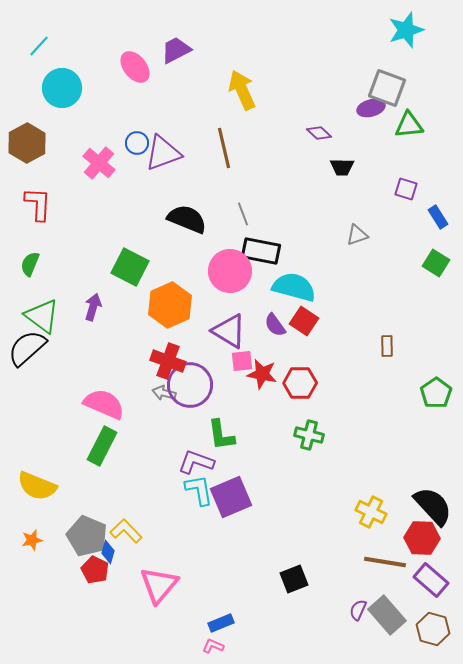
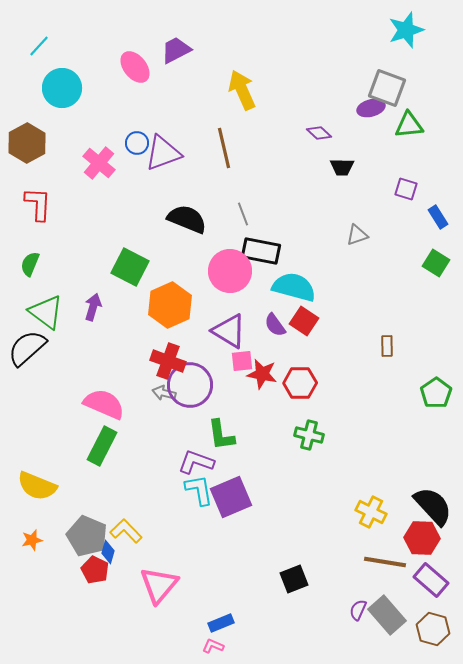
green triangle at (42, 316): moved 4 px right, 4 px up
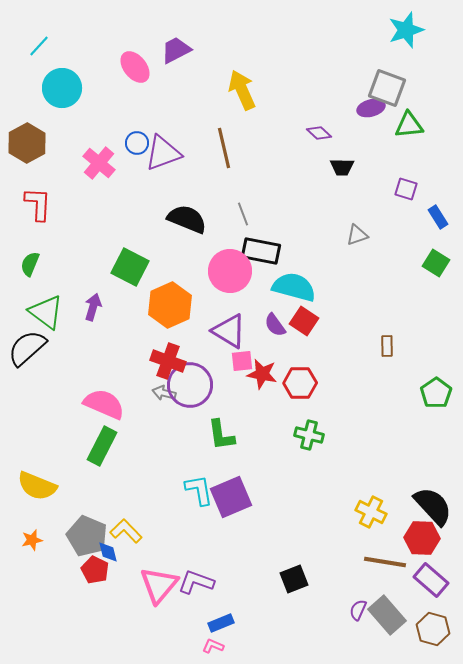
purple L-shape at (196, 462): moved 120 px down
blue diamond at (108, 552): rotated 30 degrees counterclockwise
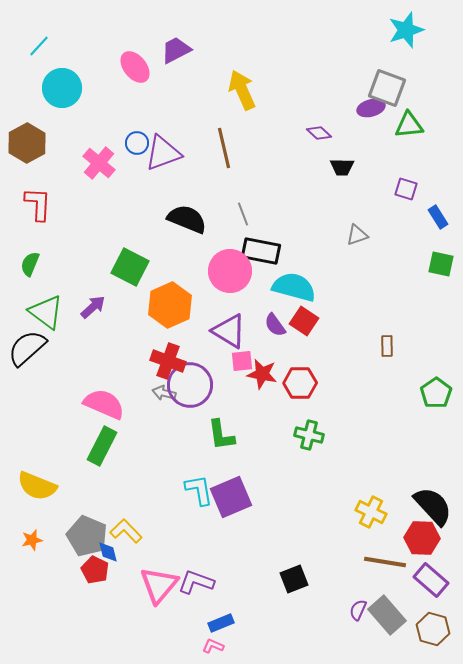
green square at (436, 263): moved 5 px right, 1 px down; rotated 20 degrees counterclockwise
purple arrow at (93, 307): rotated 32 degrees clockwise
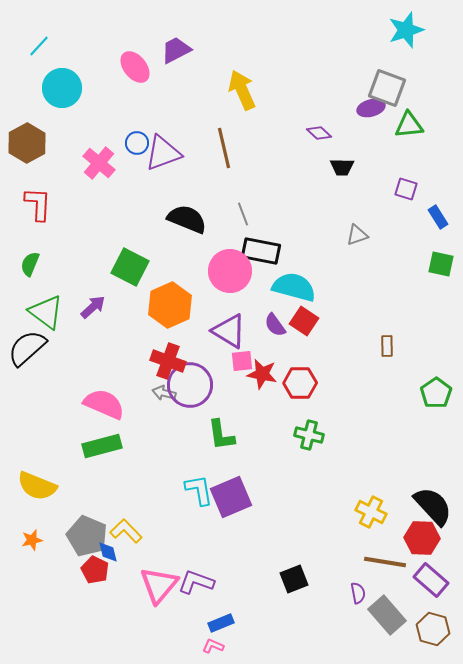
green rectangle at (102, 446): rotated 48 degrees clockwise
purple semicircle at (358, 610): moved 17 px up; rotated 145 degrees clockwise
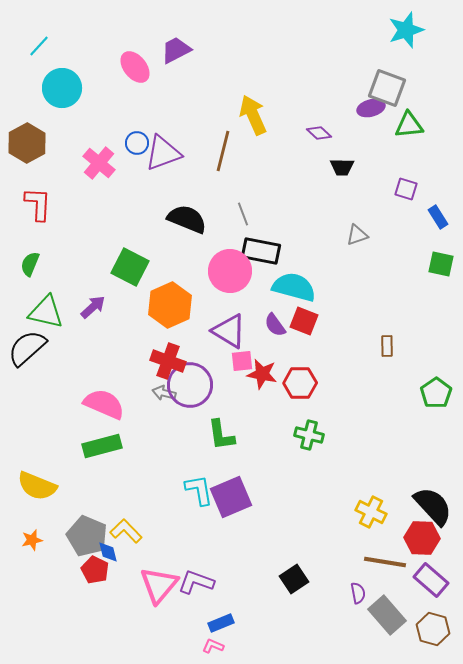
yellow arrow at (242, 90): moved 11 px right, 25 px down
brown line at (224, 148): moved 1 px left, 3 px down; rotated 27 degrees clockwise
green triangle at (46, 312): rotated 24 degrees counterclockwise
red square at (304, 321): rotated 12 degrees counterclockwise
black square at (294, 579): rotated 12 degrees counterclockwise
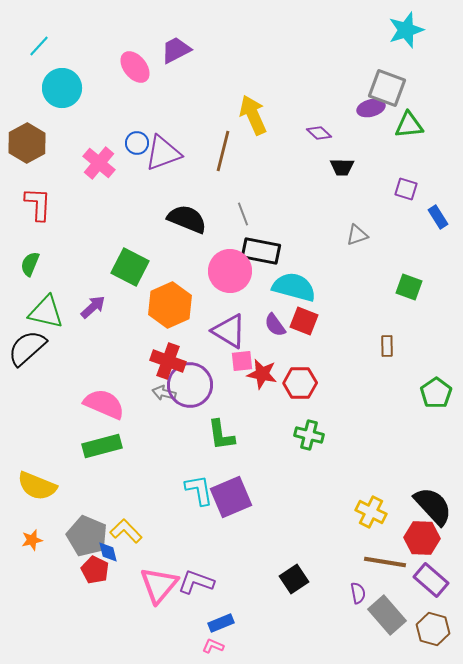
green square at (441, 264): moved 32 px left, 23 px down; rotated 8 degrees clockwise
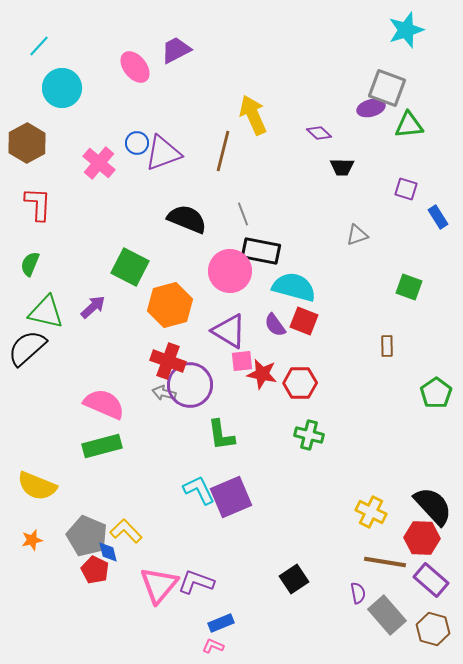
orange hexagon at (170, 305): rotated 9 degrees clockwise
cyan L-shape at (199, 490): rotated 16 degrees counterclockwise
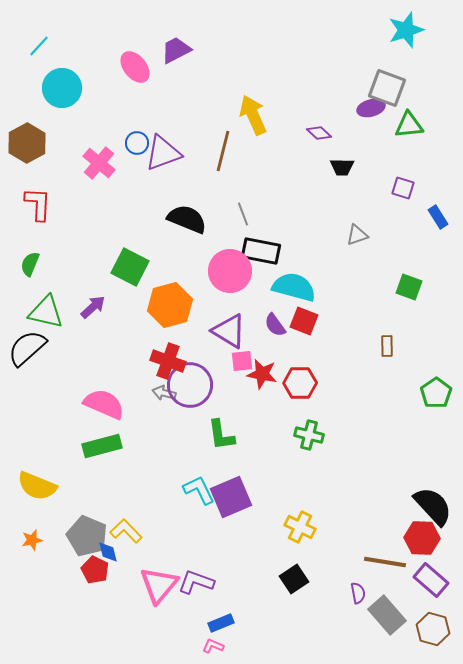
purple square at (406, 189): moved 3 px left, 1 px up
yellow cross at (371, 512): moved 71 px left, 15 px down
